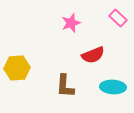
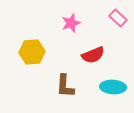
yellow hexagon: moved 15 px right, 16 px up
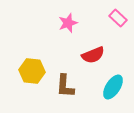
pink star: moved 3 px left
yellow hexagon: moved 19 px down; rotated 10 degrees clockwise
cyan ellipse: rotated 60 degrees counterclockwise
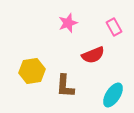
pink rectangle: moved 4 px left, 9 px down; rotated 18 degrees clockwise
yellow hexagon: rotated 15 degrees counterclockwise
cyan ellipse: moved 8 px down
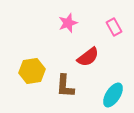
red semicircle: moved 5 px left, 2 px down; rotated 15 degrees counterclockwise
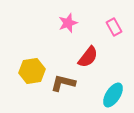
red semicircle: rotated 15 degrees counterclockwise
brown L-shape: moved 2 px left, 3 px up; rotated 100 degrees clockwise
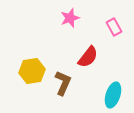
pink star: moved 2 px right, 5 px up
brown L-shape: rotated 100 degrees clockwise
cyan ellipse: rotated 15 degrees counterclockwise
